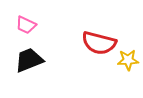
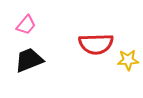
pink trapezoid: rotated 75 degrees counterclockwise
red semicircle: moved 3 px left, 1 px down; rotated 16 degrees counterclockwise
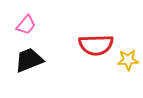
red semicircle: moved 1 px down
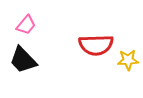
black trapezoid: moved 6 px left; rotated 112 degrees counterclockwise
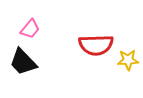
pink trapezoid: moved 4 px right, 4 px down
black trapezoid: moved 2 px down
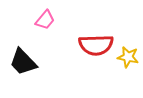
pink trapezoid: moved 15 px right, 9 px up
yellow star: moved 3 px up; rotated 15 degrees clockwise
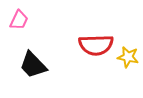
pink trapezoid: moved 26 px left; rotated 15 degrees counterclockwise
black trapezoid: moved 10 px right, 3 px down
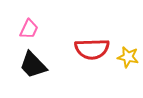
pink trapezoid: moved 10 px right, 9 px down
red semicircle: moved 4 px left, 4 px down
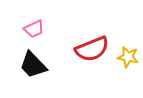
pink trapezoid: moved 5 px right; rotated 40 degrees clockwise
red semicircle: rotated 20 degrees counterclockwise
